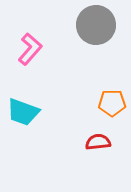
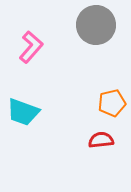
pink L-shape: moved 1 px right, 2 px up
orange pentagon: rotated 12 degrees counterclockwise
red semicircle: moved 3 px right, 2 px up
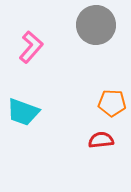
orange pentagon: rotated 16 degrees clockwise
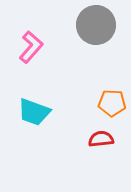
cyan trapezoid: moved 11 px right
red semicircle: moved 1 px up
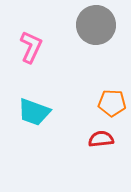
pink L-shape: rotated 16 degrees counterclockwise
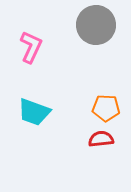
orange pentagon: moved 6 px left, 5 px down
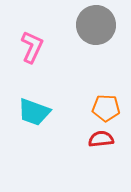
pink L-shape: moved 1 px right
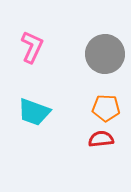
gray circle: moved 9 px right, 29 px down
